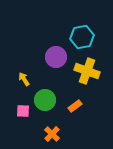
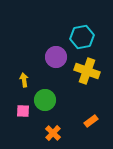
yellow arrow: moved 1 px down; rotated 24 degrees clockwise
orange rectangle: moved 16 px right, 15 px down
orange cross: moved 1 px right, 1 px up
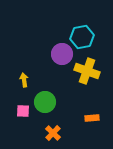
purple circle: moved 6 px right, 3 px up
green circle: moved 2 px down
orange rectangle: moved 1 px right, 3 px up; rotated 32 degrees clockwise
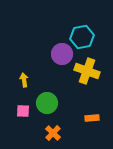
green circle: moved 2 px right, 1 px down
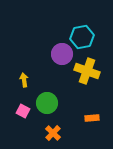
pink square: rotated 24 degrees clockwise
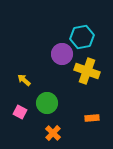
yellow arrow: rotated 40 degrees counterclockwise
pink square: moved 3 px left, 1 px down
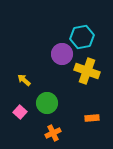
pink square: rotated 16 degrees clockwise
orange cross: rotated 21 degrees clockwise
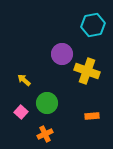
cyan hexagon: moved 11 px right, 12 px up
pink square: moved 1 px right
orange rectangle: moved 2 px up
orange cross: moved 8 px left, 1 px down
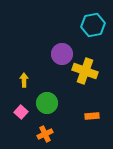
yellow cross: moved 2 px left
yellow arrow: rotated 48 degrees clockwise
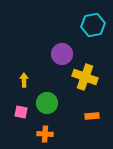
yellow cross: moved 6 px down
pink square: rotated 32 degrees counterclockwise
orange cross: rotated 28 degrees clockwise
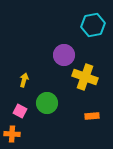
purple circle: moved 2 px right, 1 px down
yellow arrow: rotated 16 degrees clockwise
pink square: moved 1 px left, 1 px up; rotated 16 degrees clockwise
orange cross: moved 33 px left
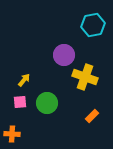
yellow arrow: rotated 24 degrees clockwise
pink square: moved 9 px up; rotated 32 degrees counterclockwise
orange rectangle: rotated 40 degrees counterclockwise
